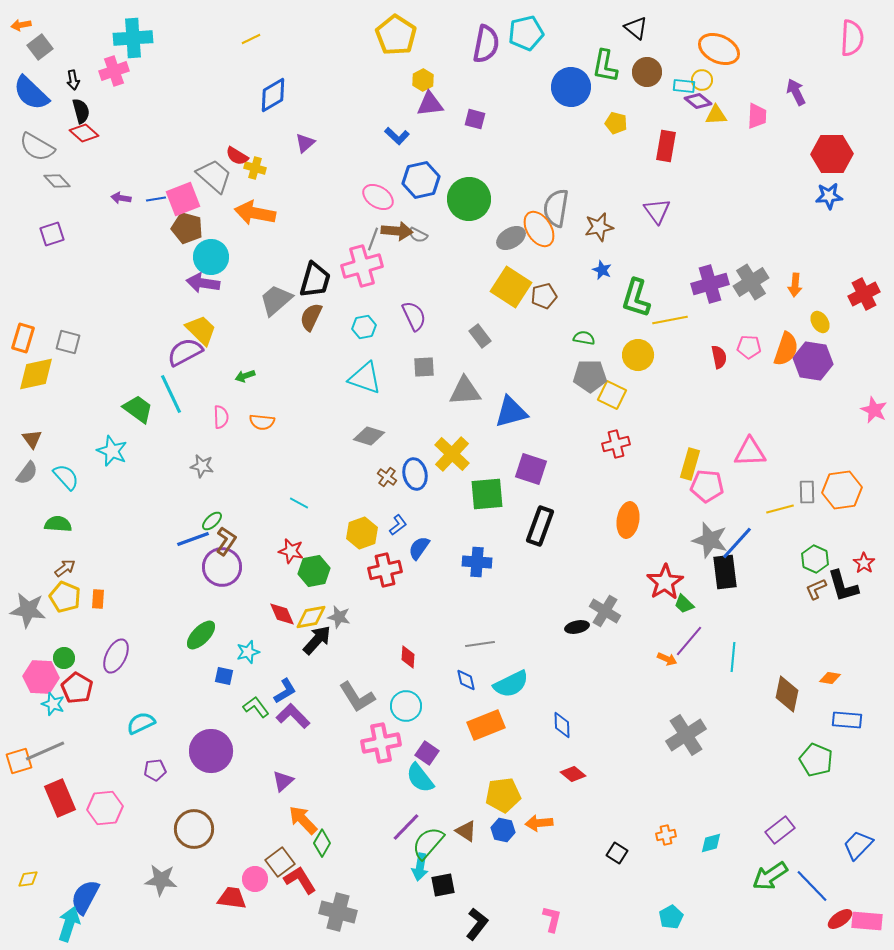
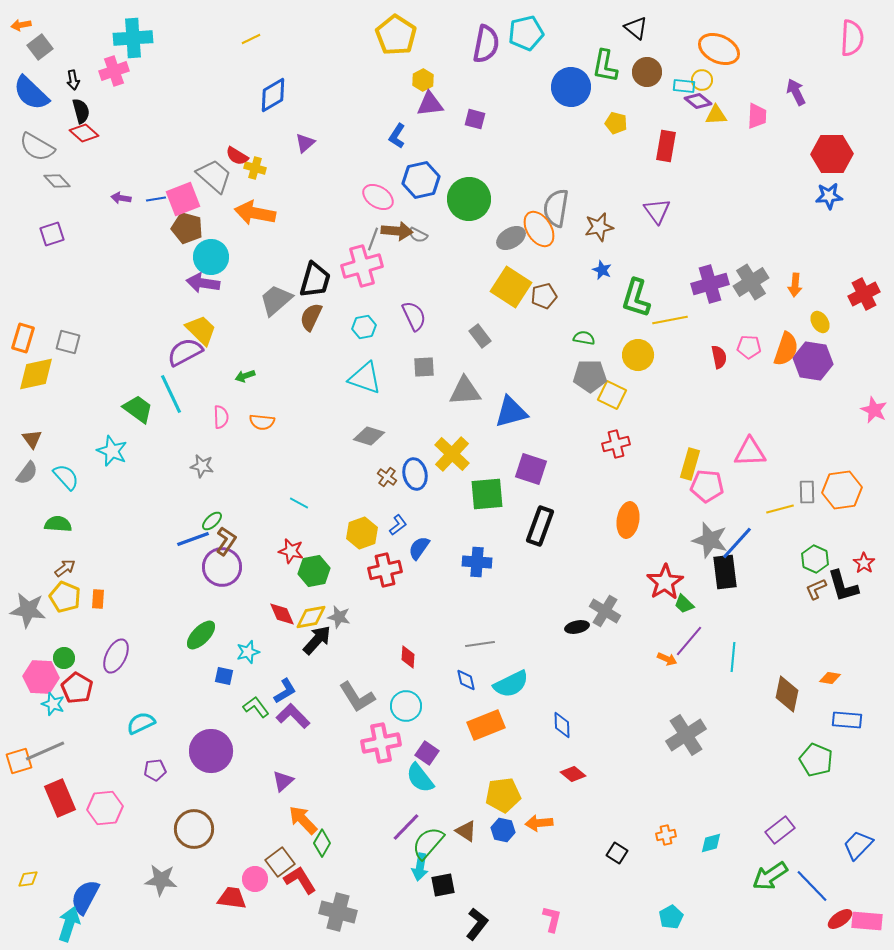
blue L-shape at (397, 136): rotated 80 degrees clockwise
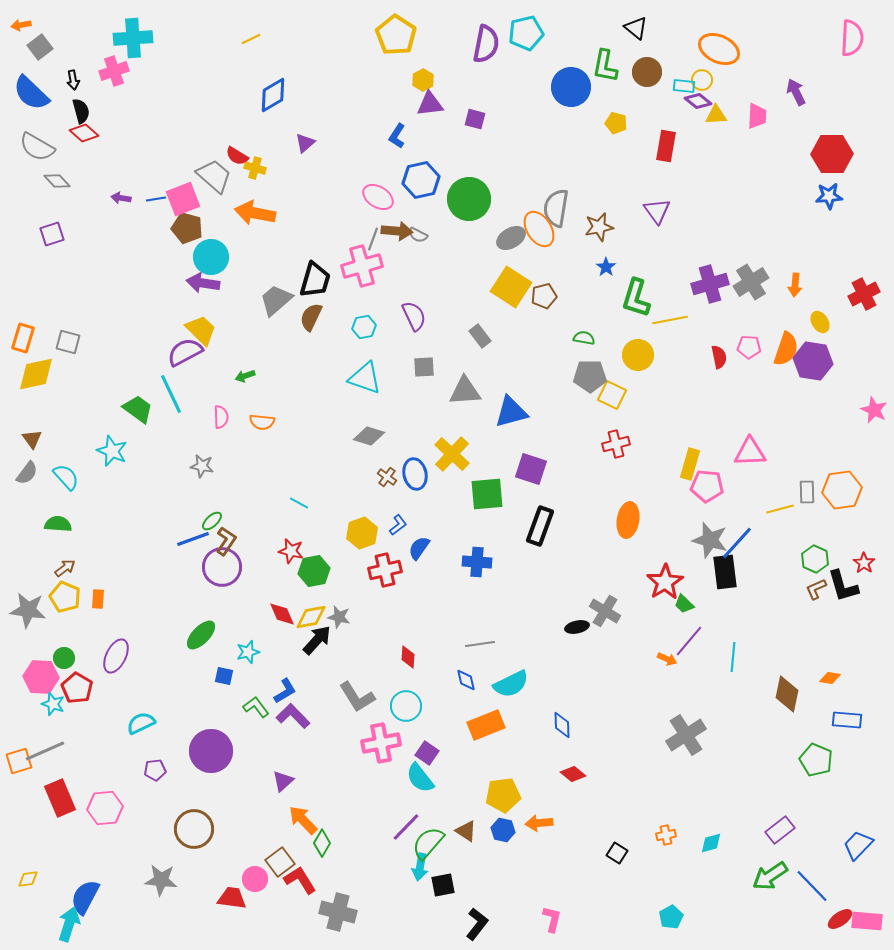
blue star at (602, 270): moved 4 px right, 3 px up; rotated 12 degrees clockwise
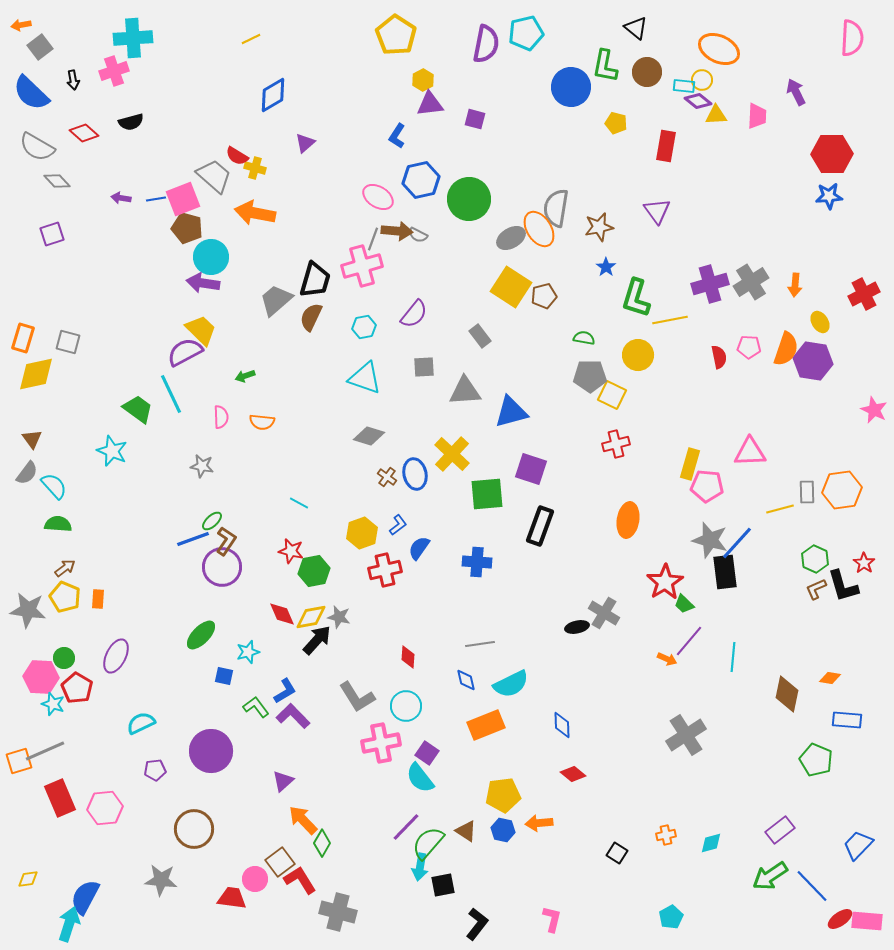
black semicircle at (81, 111): moved 50 px right, 11 px down; rotated 90 degrees clockwise
purple semicircle at (414, 316): moved 2 px up; rotated 64 degrees clockwise
cyan semicircle at (66, 477): moved 12 px left, 9 px down
gray cross at (605, 611): moved 1 px left, 2 px down
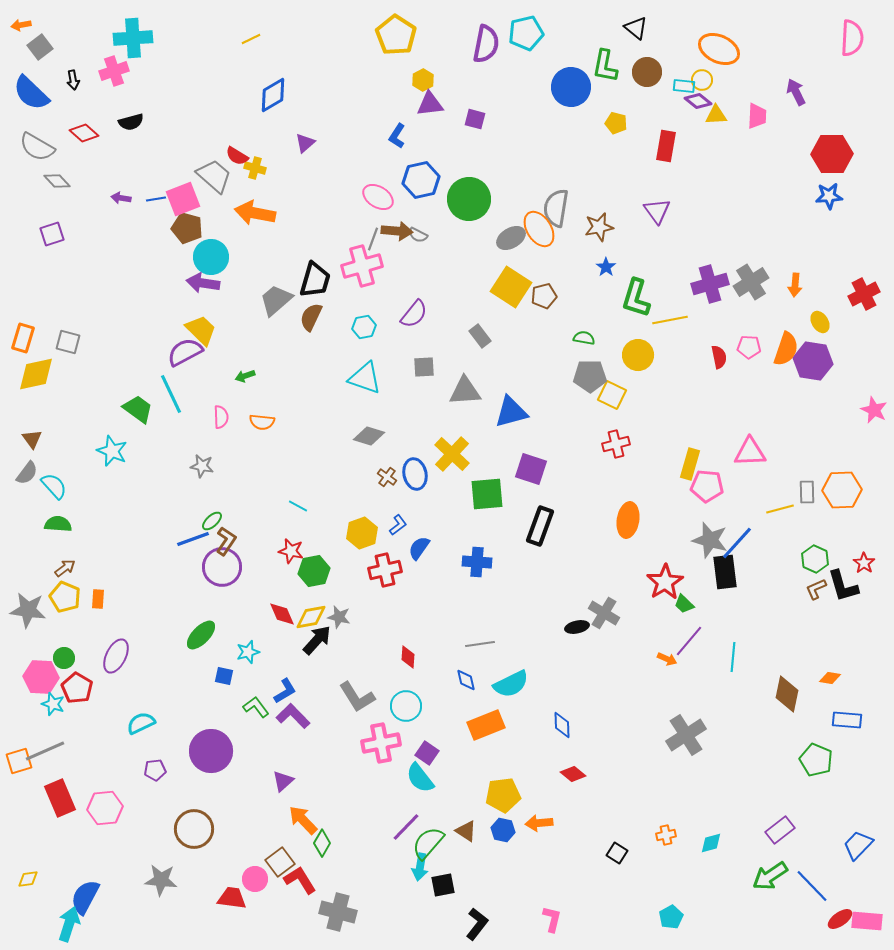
orange hexagon at (842, 490): rotated 6 degrees clockwise
cyan line at (299, 503): moved 1 px left, 3 px down
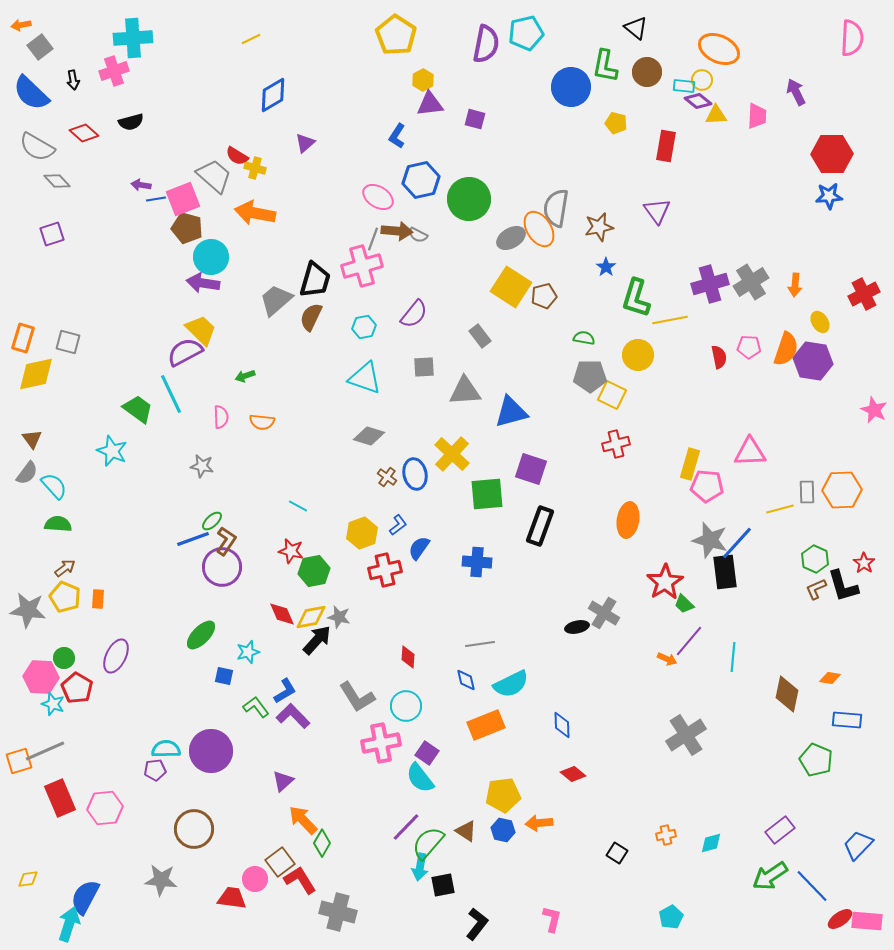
purple arrow at (121, 198): moved 20 px right, 13 px up
cyan semicircle at (141, 723): moved 25 px right, 26 px down; rotated 24 degrees clockwise
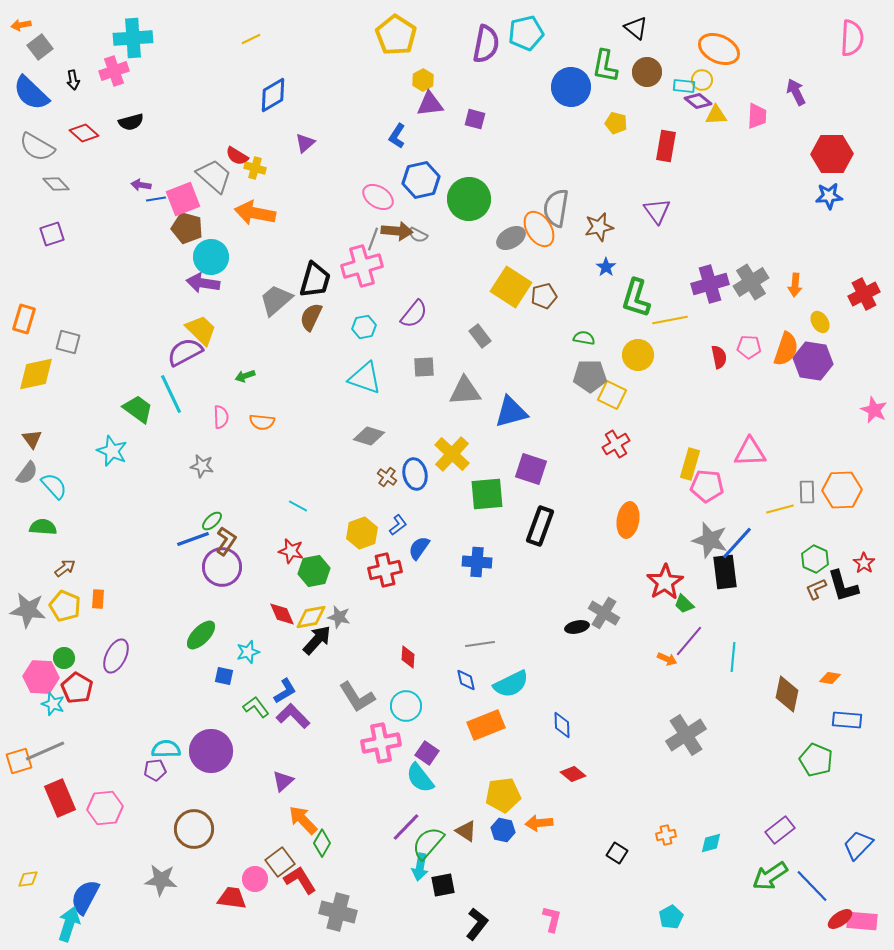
gray diamond at (57, 181): moved 1 px left, 3 px down
orange rectangle at (23, 338): moved 1 px right, 19 px up
red cross at (616, 444): rotated 16 degrees counterclockwise
green semicircle at (58, 524): moved 15 px left, 3 px down
yellow pentagon at (65, 597): moved 9 px down
pink rectangle at (867, 921): moved 5 px left
